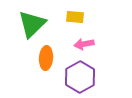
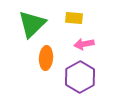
yellow rectangle: moved 1 px left, 1 px down
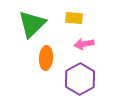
purple hexagon: moved 2 px down
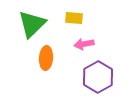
purple hexagon: moved 18 px right, 2 px up
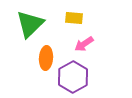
green triangle: moved 2 px left
pink arrow: rotated 24 degrees counterclockwise
purple hexagon: moved 25 px left
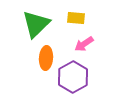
yellow rectangle: moved 2 px right
green triangle: moved 6 px right
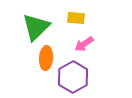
green triangle: moved 3 px down
